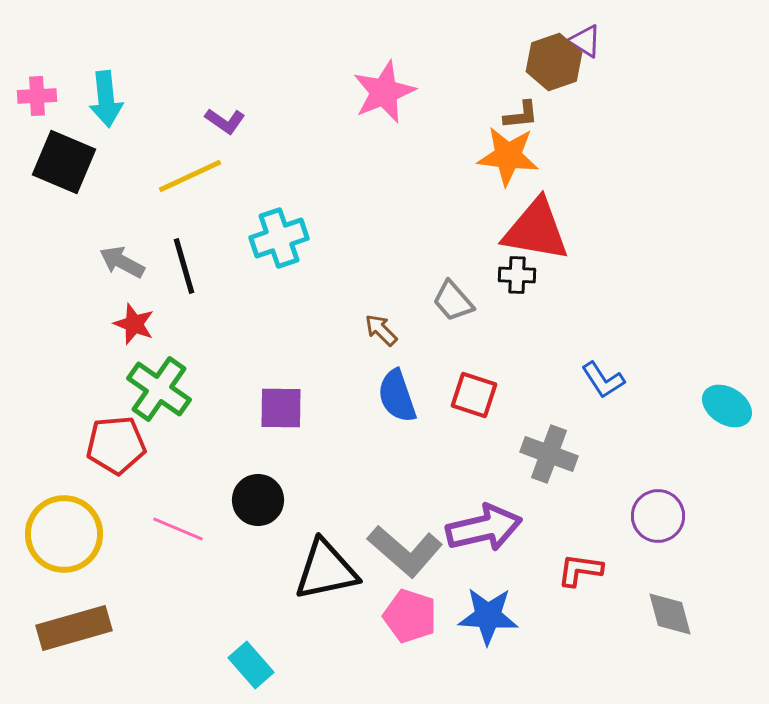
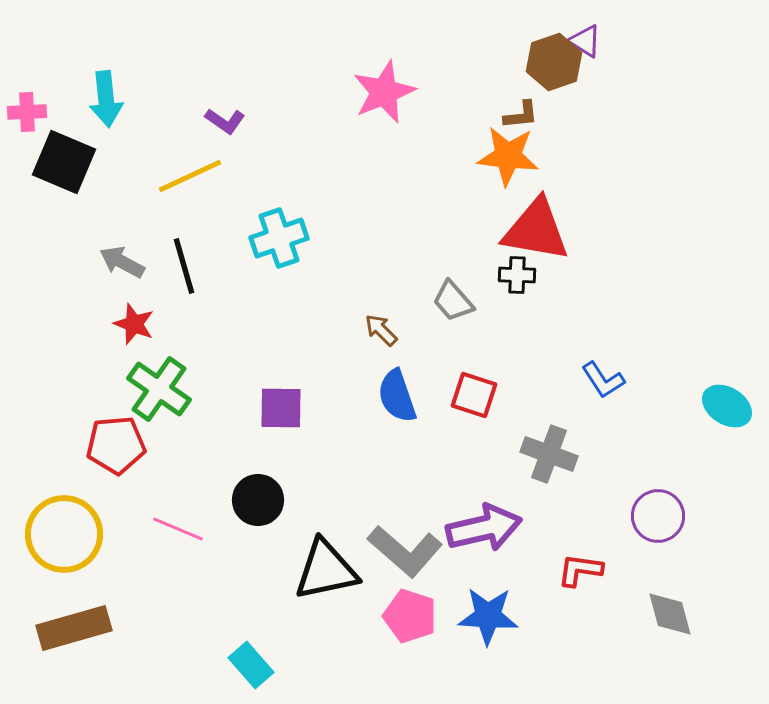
pink cross: moved 10 px left, 16 px down
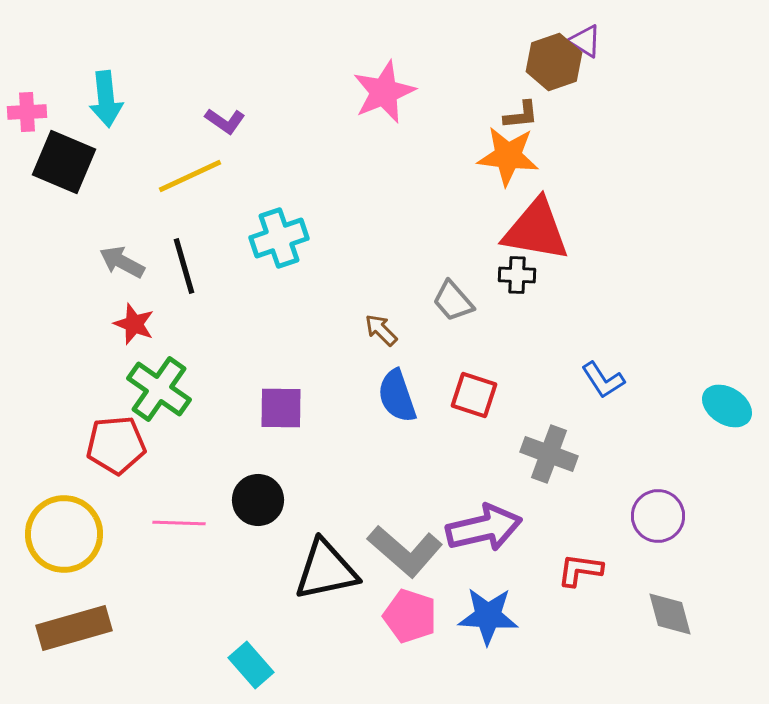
pink line: moved 1 px right, 6 px up; rotated 21 degrees counterclockwise
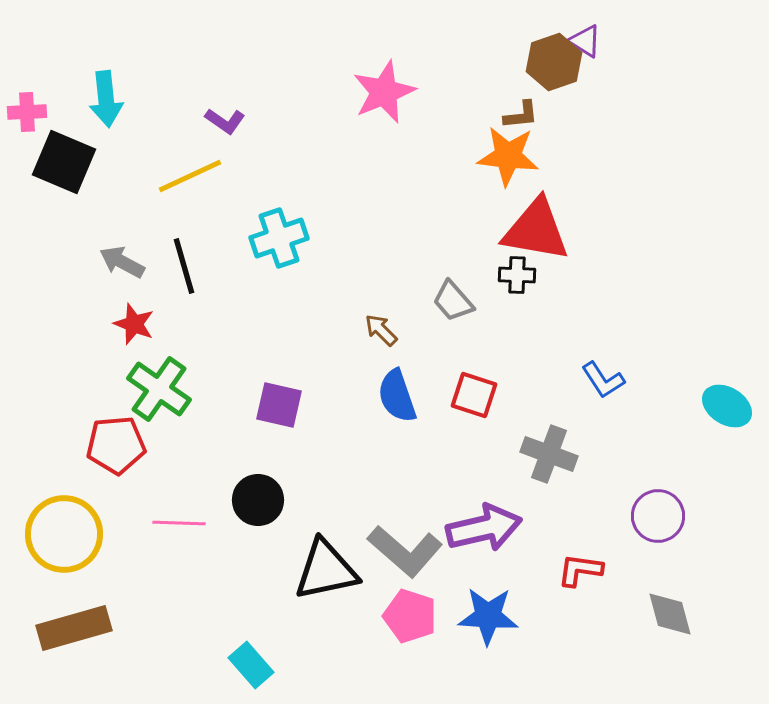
purple square: moved 2 px left, 3 px up; rotated 12 degrees clockwise
